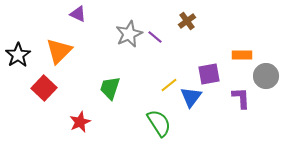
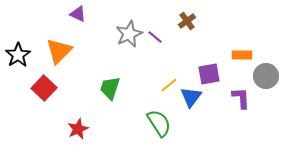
red star: moved 2 px left, 7 px down
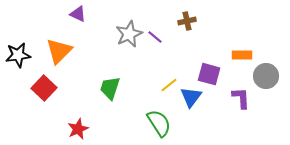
brown cross: rotated 24 degrees clockwise
black star: rotated 25 degrees clockwise
purple square: rotated 25 degrees clockwise
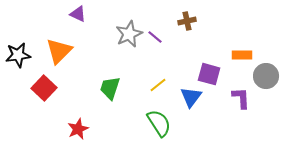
yellow line: moved 11 px left
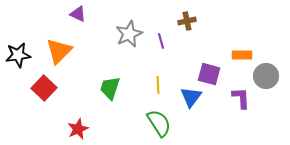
purple line: moved 6 px right, 4 px down; rotated 35 degrees clockwise
yellow line: rotated 54 degrees counterclockwise
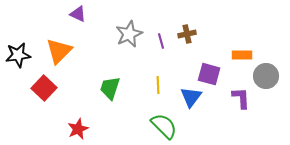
brown cross: moved 13 px down
green semicircle: moved 5 px right, 3 px down; rotated 12 degrees counterclockwise
